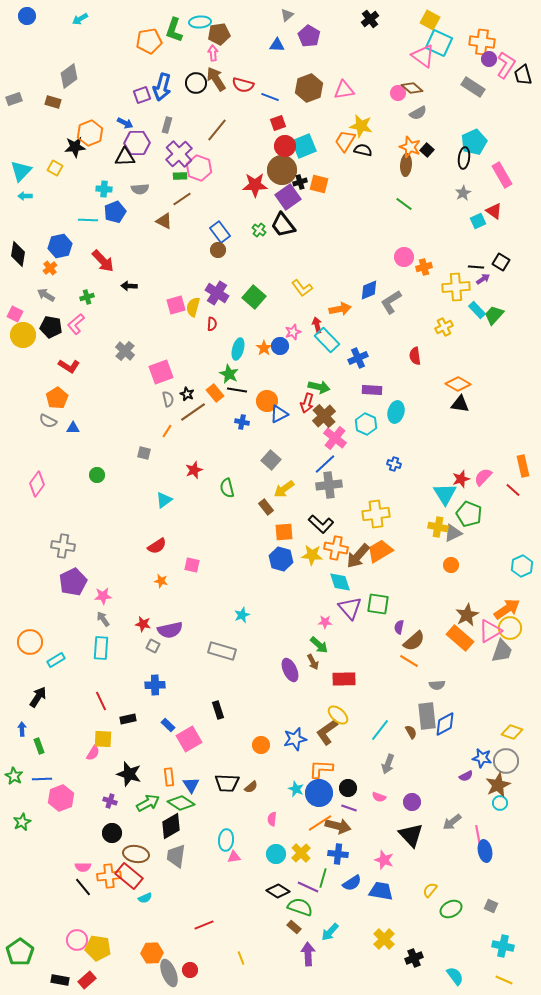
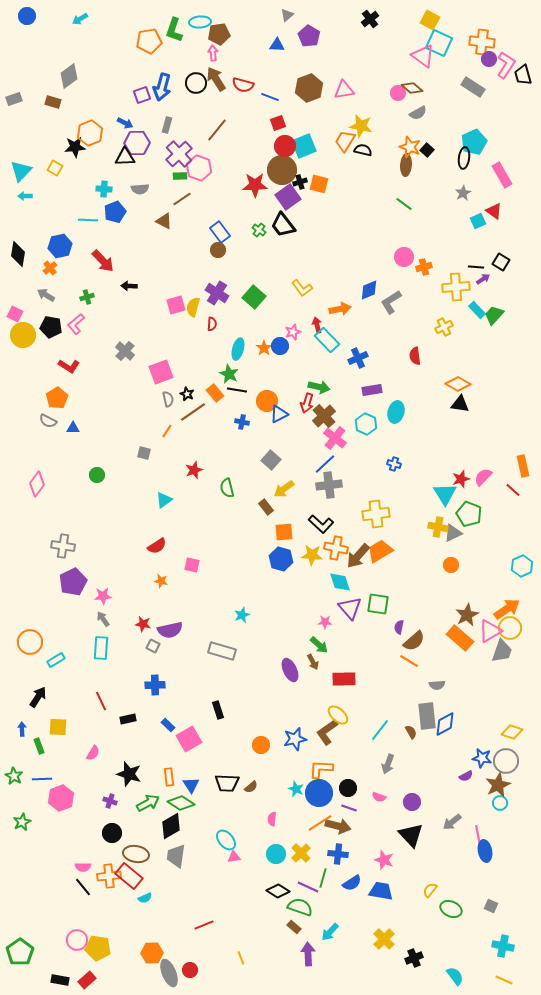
purple rectangle at (372, 390): rotated 12 degrees counterclockwise
yellow square at (103, 739): moved 45 px left, 12 px up
cyan ellipse at (226, 840): rotated 45 degrees counterclockwise
green ellipse at (451, 909): rotated 50 degrees clockwise
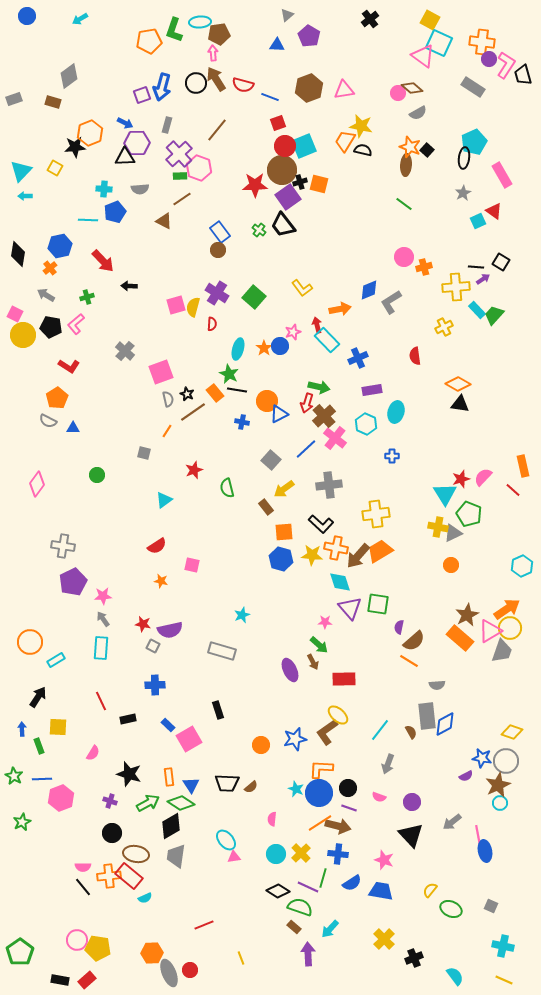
blue line at (325, 464): moved 19 px left, 15 px up
blue cross at (394, 464): moved 2 px left, 8 px up; rotated 16 degrees counterclockwise
cyan arrow at (330, 932): moved 3 px up
